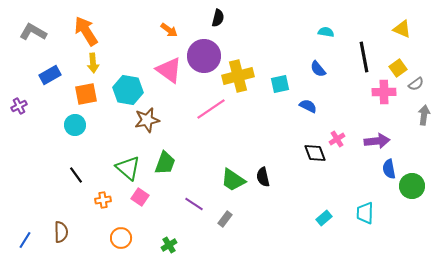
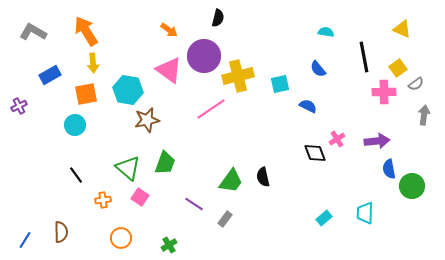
green trapezoid at (233, 180): moved 2 px left, 1 px down; rotated 88 degrees counterclockwise
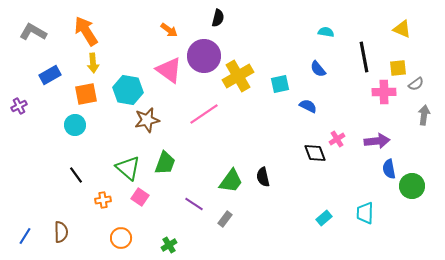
yellow square at (398, 68): rotated 30 degrees clockwise
yellow cross at (238, 76): rotated 16 degrees counterclockwise
pink line at (211, 109): moved 7 px left, 5 px down
blue line at (25, 240): moved 4 px up
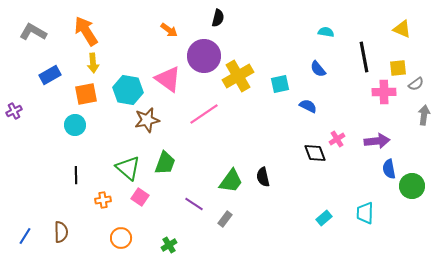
pink triangle at (169, 70): moved 1 px left, 9 px down
purple cross at (19, 106): moved 5 px left, 5 px down
black line at (76, 175): rotated 36 degrees clockwise
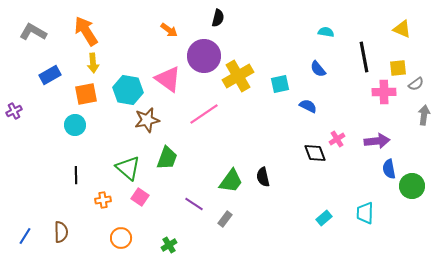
green trapezoid at (165, 163): moved 2 px right, 5 px up
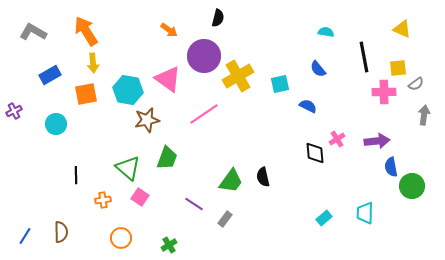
cyan circle at (75, 125): moved 19 px left, 1 px up
black diamond at (315, 153): rotated 15 degrees clockwise
blue semicircle at (389, 169): moved 2 px right, 2 px up
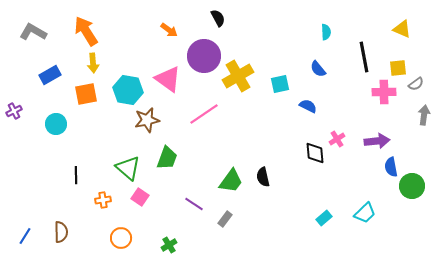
black semicircle at (218, 18): rotated 42 degrees counterclockwise
cyan semicircle at (326, 32): rotated 77 degrees clockwise
cyan trapezoid at (365, 213): rotated 135 degrees counterclockwise
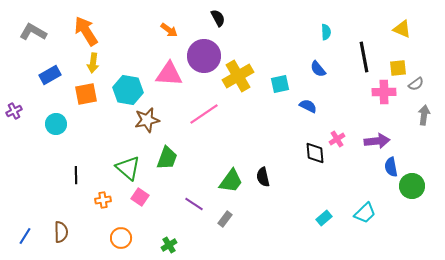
yellow arrow at (93, 63): rotated 12 degrees clockwise
pink triangle at (168, 79): moved 1 px right, 5 px up; rotated 32 degrees counterclockwise
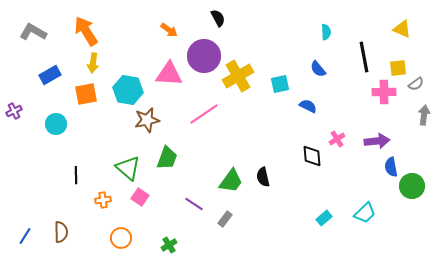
black diamond at (315, 153): moved 3 px left, 3 px down
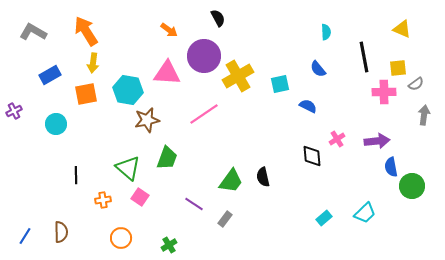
pink triangle at (169, 74): moved 2 px left, 1 px up
